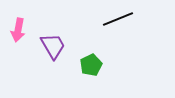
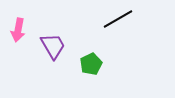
black line: rotated 8 degrees counterclockwise
green pentagon: moved 1 px up
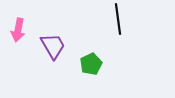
black line: rotated 68 degrees counterclockwise
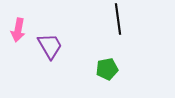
purple trapezoid: moved 3 px left
green pentagon: moved 16 px right, 5 px down; rotated 15 degrees clockwise
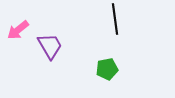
black line: moved 3 px left
pink arrow: rotated 40 degrees clockwise
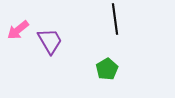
purple trapezoid: moved 5 px up
green pentagon: rotated 20 degrees counterclockwise
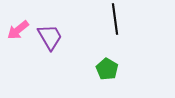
purple trapezoid: moved 4 px up
green pentagon: rotated 10 degrees counterclockwise
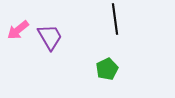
green pentagon: rotated 15 degrees clockwise
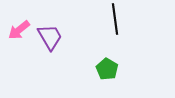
pink arrow: moved 1 px right
green pentagon: rotated 15 degrees counterclockwise
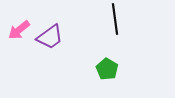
purple trapezoid: rotated 84 degrees clockwise
